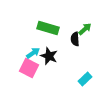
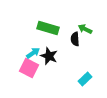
green arrow: rotated 112 degrees counterclockwise
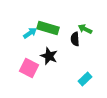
cyan arrow: moved 3 px left, 20 px up
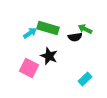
black semicircle: moved 2 px up; rotated 96 degrees counterclockwise
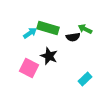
black semicircle: moved 2 px left
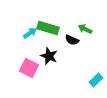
black semicircle: moved 1 px left, 3 px down; rotated 32 degrees clockwise
cyan rectangle: moved 11 px right, 1 px down
